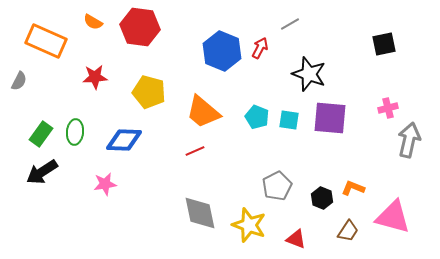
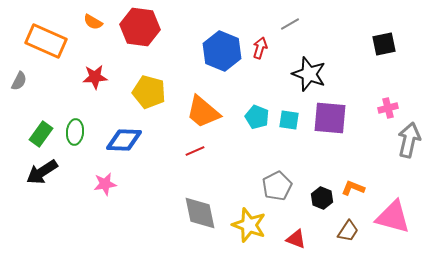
red arrow: rotated 10 degrees counterclockwise
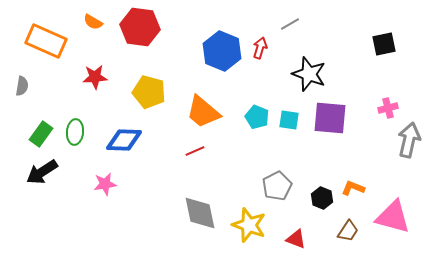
gray semicircle: moved 3 px right, 5 px down; rotated 18 degrees counterclockwise
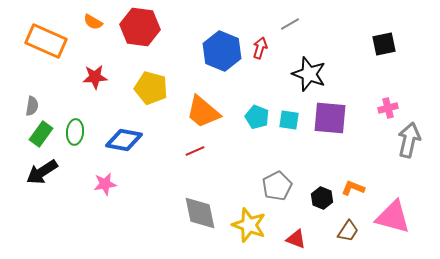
gray semicircle: moved 10 px right, 20 px down
yellow pentagon: moved 2 px right, 4 px up
blue diamond: rotated 9 degrees clockwise
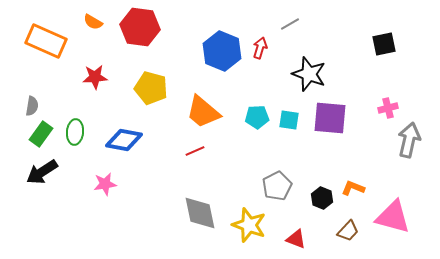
cyan pentagon: rotated 25 degrees counterclockwise
brown trapezoid: rotated 10 degrees clockwise
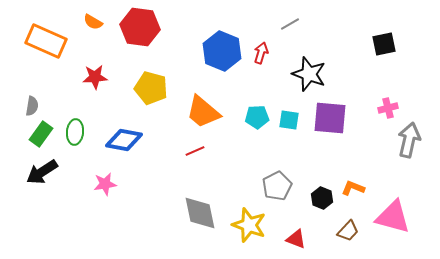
red arrow: moved 1 px right, 5 px down
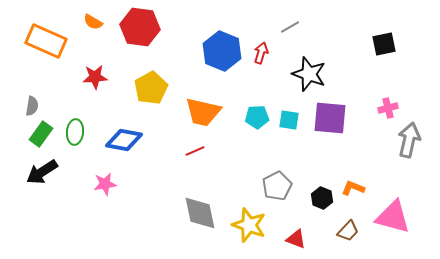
gray line: moved 3 px down
yellow pentagon: rotated 28 degrees clockwise
orange trapezoid: rotated 27 degrees counterclockwise
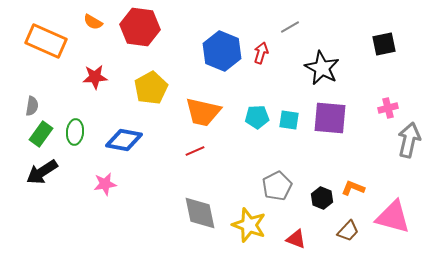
black star: moved 13 px right, 6 px up; rotated 8 degrees clockwise
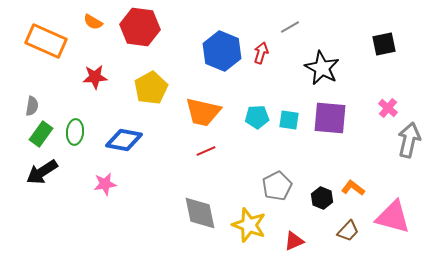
pink cross: rotated 36 degrees counterclockwise
red line: moved 11 px right
orange L-shape: rotated 15 degrees clockwise
red triangle: moved 2 px left, 2 px down; rotated 45 degrees counterclockwise
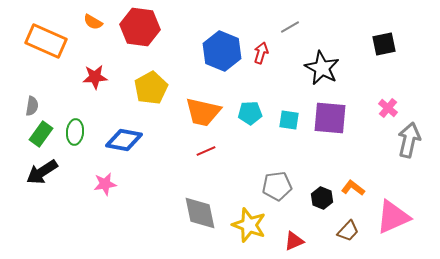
cyan pentagon: moved 7 px left, 4 px up
gray pentagon: rotated 20 degrees clockwise
pink triangle: rotated 39 degrees counterclockwise
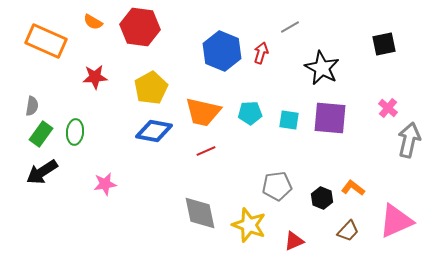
blue diamond: moved 30 px right, 9 px up
pink triangle: moved 3 px right, 4 px down
